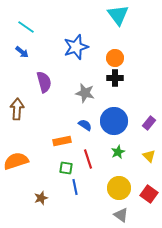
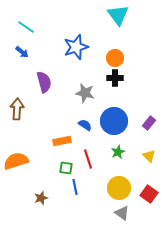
gray triangle: moved 1 px right, 2 px up
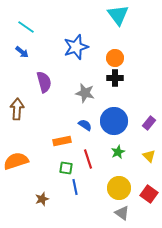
brown star: moved 1 px right, 1 px down
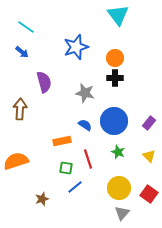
brown arrow: moved 3 px right
green star: rotated 24 degrees counterclockwise
blue line: rotated 63 degrees clockwise
gray triangle: rotated 35 degrees clockwise
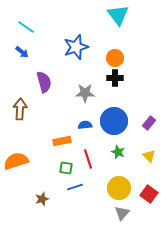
gray star: rotated 12 degrees counterclockwise
blue semicircle: rotated 40 degrees counterclockwise
blue line: rotated 21 degrees clockwise
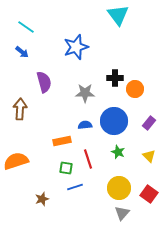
orange circle: moved 20 px right, 31 px down
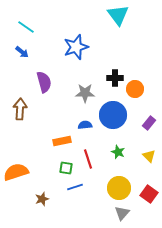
blue circle: moved 1 px left, 6 px up
orange semicircle: moved 11 px down
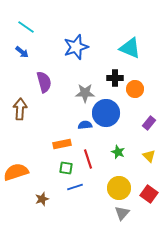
cyan triangle: moved 12 px right, 33 px down; rotated 30 degrees counterclockwise
blue circle: moved 7 px left, 2 px up
orange rectangle: moved 3 px down
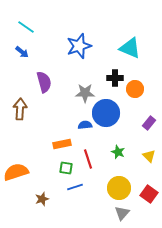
blue star: moved 3 px right, 1 px up
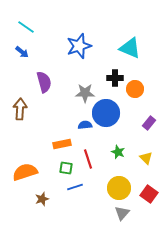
yellow triangle: moved 3 px left, 2 px down
orange semicircle: moved 9 px right
